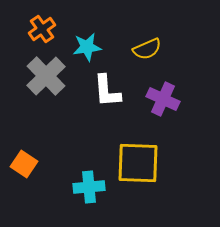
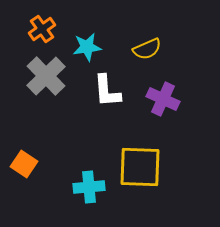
yellow square: moved 2 px right, 4 px down
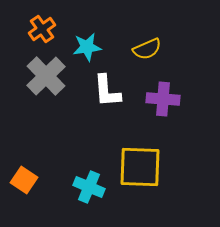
purple cross: rotated 20 degrees counterclockwise
orange square: moved 16 px down
cyan cross: rotated 28 degrees clockwise
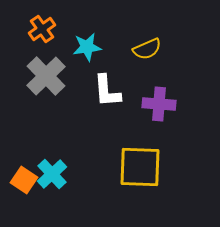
purple cross: moved 4 px left, 5 px down
cyan cross: moved 37 px left, 13 px up; rotated 24 degrees clockwise
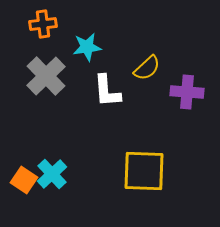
orange cross: moved 1 px right, 5 px up; rotated 28 degrees clockwise
yellow semicircle: moved 19 px down; rotated 20 degrees counterclockwise
purple cross: moved 28 px right, 12 px up
yellow square: moved 4 px right, 4 px down
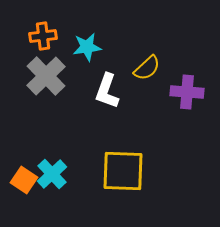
orange cross: moved 12 px down
white L-shape: rotated 24 degrees clockwise
yellow square: moved 21 px left
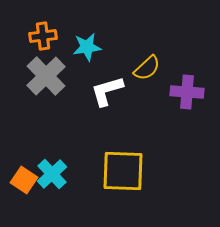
white L-shape: rotated 54 degrees clockwise
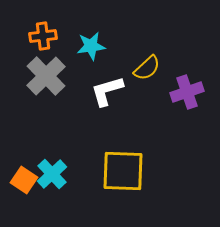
cyan star: moved 4 px right, 1 px up
purple cross: rotated 24 degrees counterclockwise
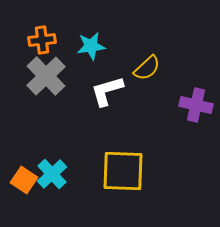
orange cross: moved 1 px left, 4 px down
purple cross: moved 9 px right, 13 px down; rotated 32 degrees clockwise
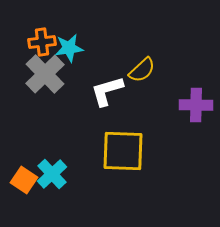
orange cross: moved 2 px down
cyan star: moved 22 px left, 2 px down
yellow semicircle: moved 5 px left, 2 px down
gray cross: moved 1 px left, 2 px up
purple cross: rotated 12 degrees counterclockwise
yellow square: moved 20 px up
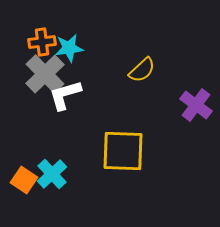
white L-shape: moved 42 px left, 4 px down
purple cross: rotated 36 degrees clockwise
